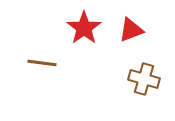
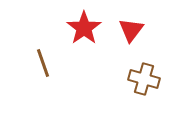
red triangle: rotated 32 degrees counterclockwise
brown line: moved 1 px right; rotated 64 degrees clockwise
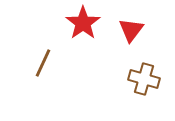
red star: moved 1 px left, 5 px up
brown line: rotated 44 degrees clockwise
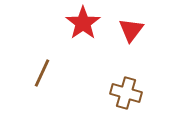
brown line: moved 1 px left, 10 px down
brown cross: moved 18 px left, 14 px down
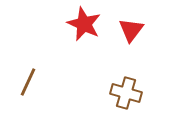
red star: moved 1 px right, 1 px down; rotated 12 degrees counterclockwise
brown line: moved 14 px left, 9 px down
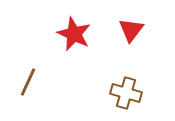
red star: moved 10 px left, 10 px down
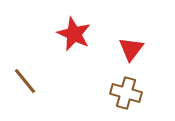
red triangle: moved 19 px down
brown line: moved 3 px left, 1 px up; rotated 64 degrees counterclockwise
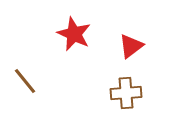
red triangle: moved 3 px up; rotated 16 degrees clockwise
brown cross: rotated 20 degrees counterclockwise
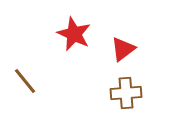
red triangle: moved 8 px left, 3 px down
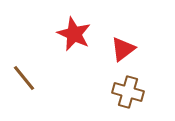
brown line: moved 1 px left, 3 px up
brown cross: moved 2 px right, 1 px up; rotated 20 degrees clockwise
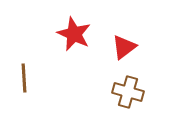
red triangle: moved 1 px right, 2 px up
brown line: rotated 36 degrees clockwise
